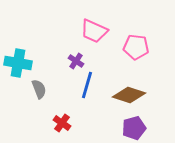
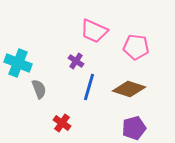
cyan cross: rotated 12 degrees clockwise
blue line: moved 2 px right, 2 px down
brown diamond: moved 6 px up
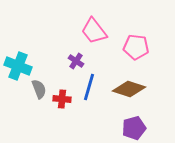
pink trapezoid: rotated 28 degrees clockwise
cyan cross: moved 3 px down
red cross: moved 24 px up; rotated 30 degrees counterclockwise
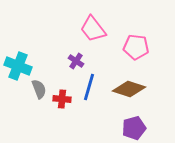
pink trapezoid: moved 1 px left, 2 px up
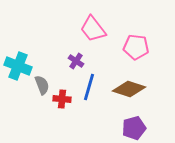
gray semicircle: moved 3 px right, 4 px up
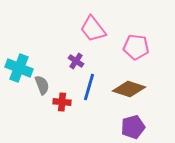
cyan cross: moved 1 px right, 2 px down
red cross: moved 3 px down
purple pentagon: moved 1 px left, 1 px up
